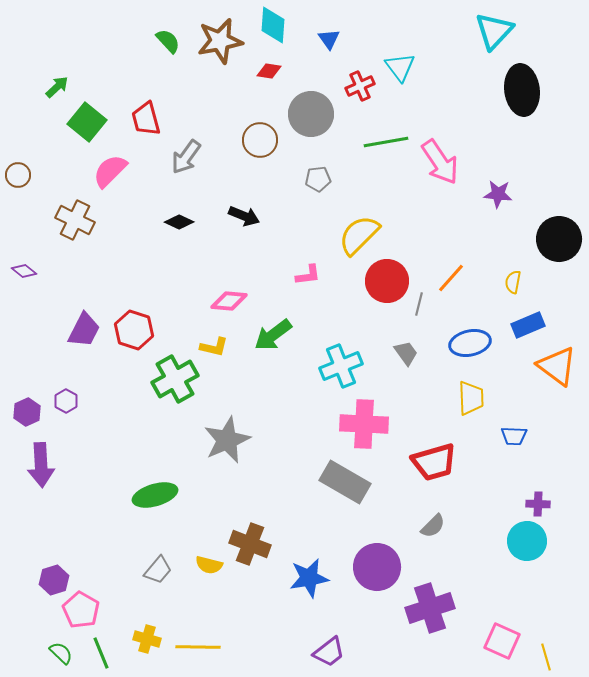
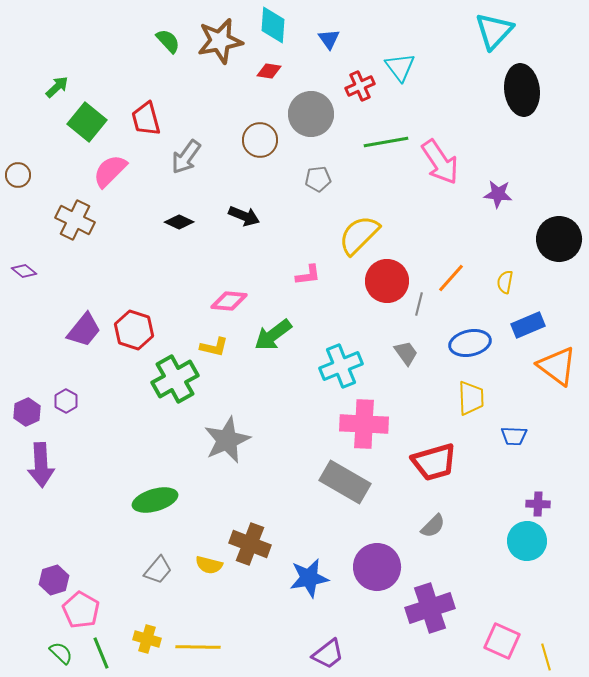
yellow semicircle at (513, 282): moved 8 px left
purple trapezoid at (84, 330): rotated 12 degrees clockwise
green ellipse at (155, 495): moved 5 px down
purple trapezoid at (329, 652): moved 1 px left, 2 px down
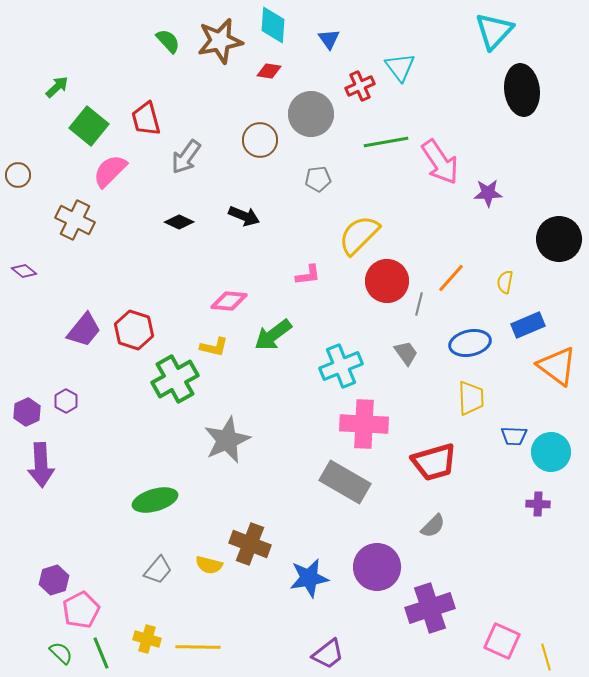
green square at (87, 122): moved 2 px right, 4 px down
purple star at (498, 194): moved 10 px left, 1 px up; rotated 8 degrees counterclockwise
cyan circle at (527, 541): moved 24 px right, 89 px up
pink pentagon at (81, 610): rotated 15 degrees clockwise
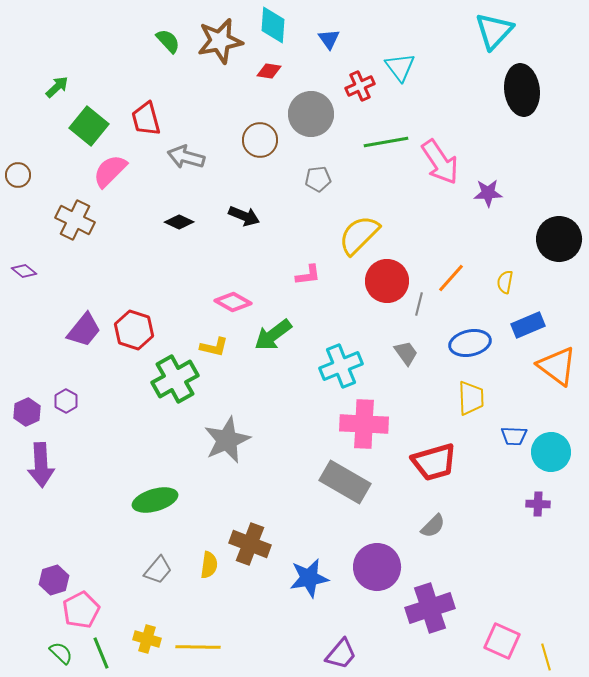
gray arrow at (186, 157): rotated 69 degrees clockwise
pink diamond at (229, 301): moved 4 px right, 1 px down; rotated 24 degrees clockwise
yellow semicircle at (209, 565): rotated 96 degrees counterclockwise
purple trapezoid at (328, 654): moved 13 px right; rotated 12 degrees counterclockwise
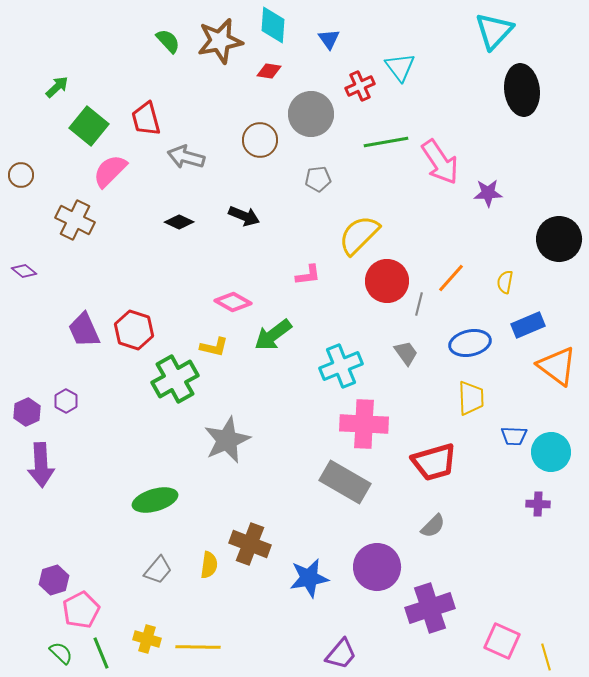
brown circle at (18, 175): moved 3 px right
purple trapezoid at (84, 330): rotated 117 degrees clockwise
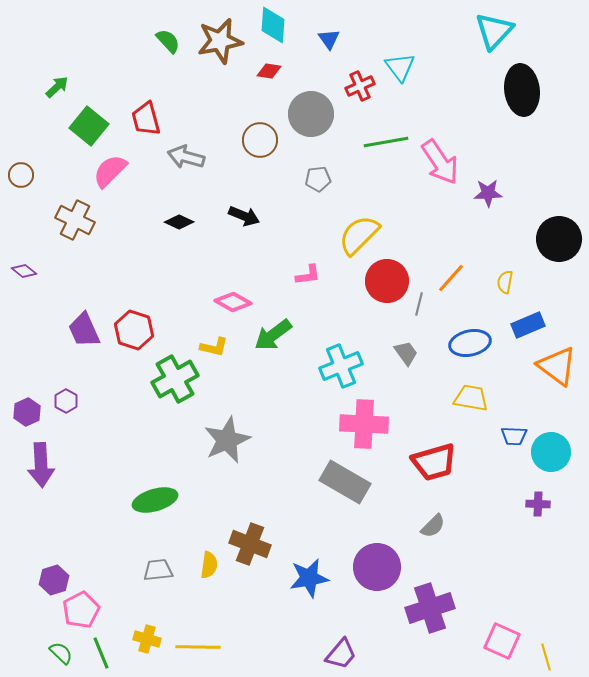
yellow trapezoid at (471, 398): rotated 78 degrees counterclockwise
gray trapezoid at (158, 570): rotated 136 degrees counterclockwise
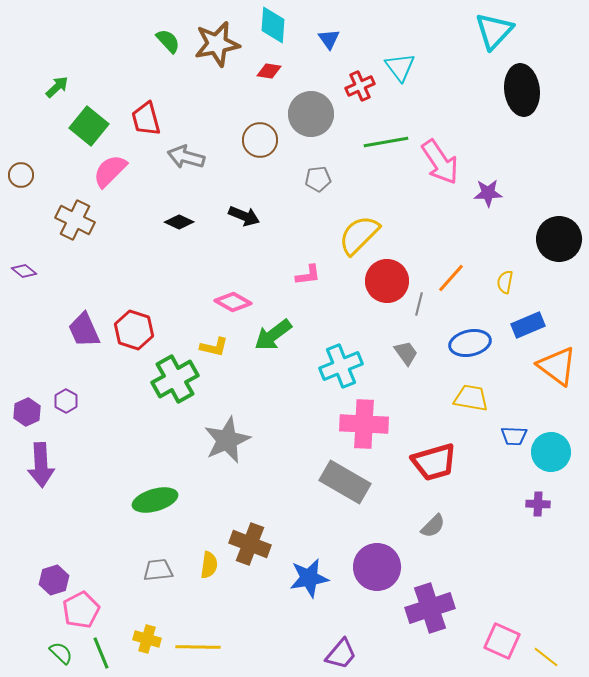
brown star at (220, 41): moved 3 px left, 3 px down
yellow line at (546, 657): rotated 36 degrees counterclockwise
